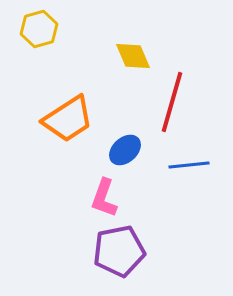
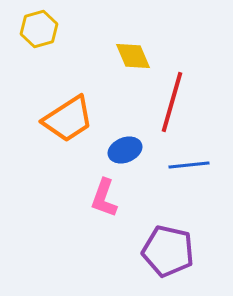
blue ellipse: rotated 20 degrees clockwise
purple pentagon: moved 49 px right; rotated 24 degrees clockwise
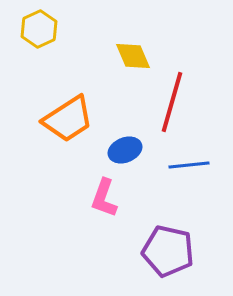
yellow hexagon: rotated 9 degrees counterclockwise
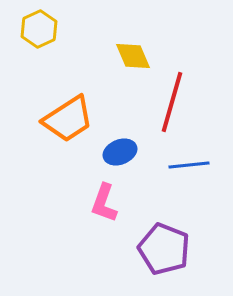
blue ellipse: moved 5 px left, 2 px down
pink L-shape: moved 5 px down
purple pentagon: moved 4 px left, 2 px up; rotated 9 degrees clockwise
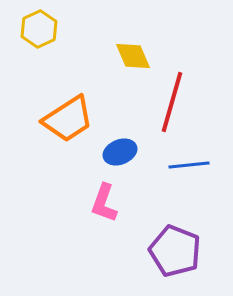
purple pentagon: moved 11 px right, 2 px down
